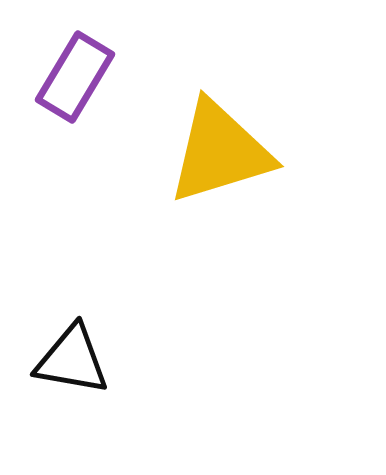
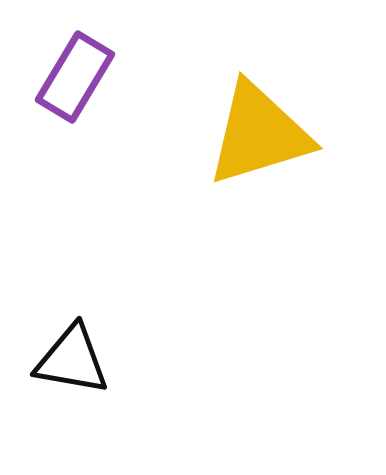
yellow triangle: moved 39 px right, 18 px up
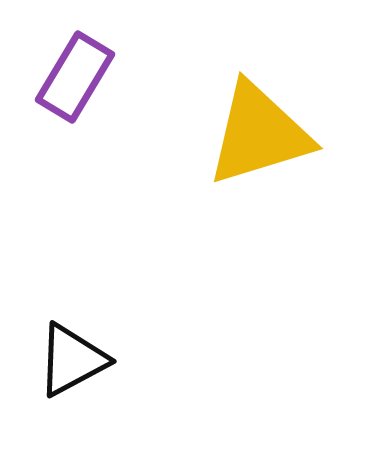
black triangle: rotated 38 degrees counterclockwise
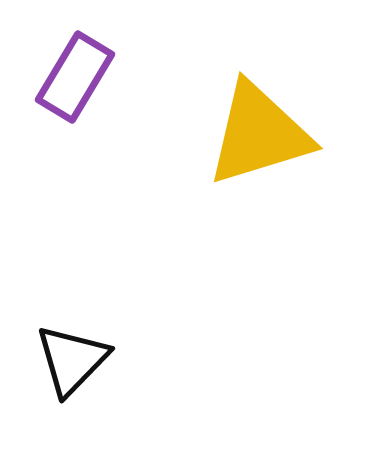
black triangle: rotated 18 degrees counterclockwise
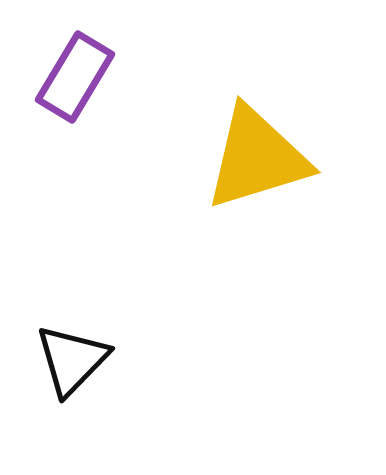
yellow triangle: moved 2 px left, 24 px down
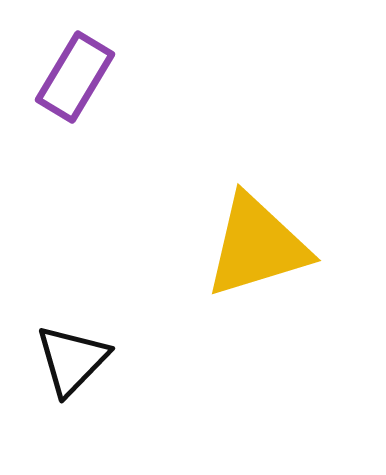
yellow triangle: moved 88 px down
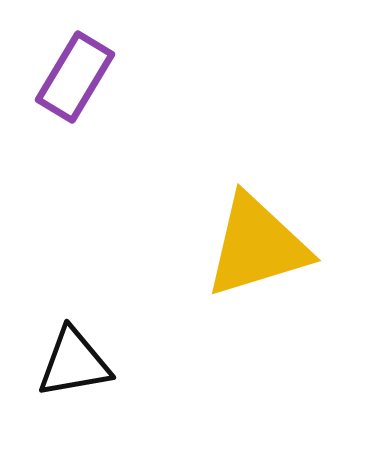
black triangle: moved 2 px right, 3 px down; rotated 36 degrees clockwise
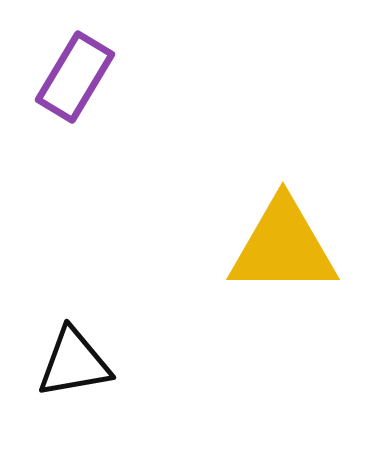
yellow triangle: moved 26 px right, 1 px down; rotated 17 degrees clockwise
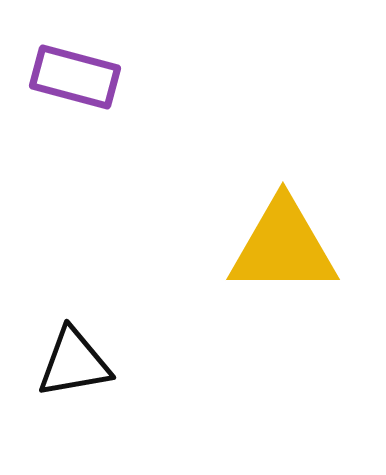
purple rectangle: rotated 74 degrees clockwise
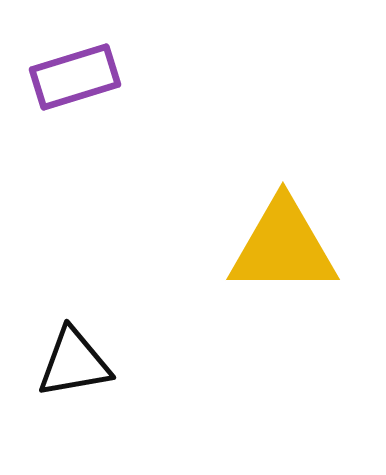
purple rectangle: rotated 32 degrees counterclockwise
